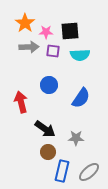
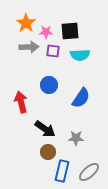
orange star: moved 1 px right
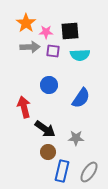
gray arrow: moved 1 px right
red arrow: moved 3 px right, 5 px down
gray ellipse: rotated 15 degrees counterclockwise
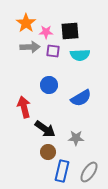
blue semicircle: rotated 25 degrees clockwise
